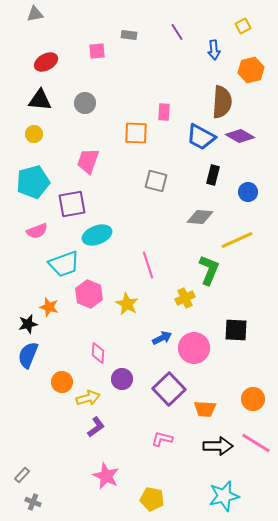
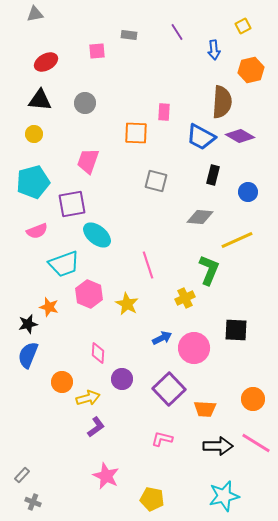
cyan ellipse at (97, 235): rotated 60 degrees clockwise
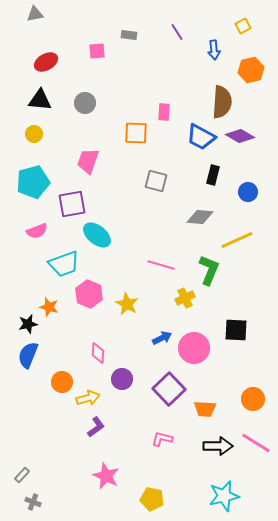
pink line at (148, 265): moved 13 px right; rotated 56 degrees counterclockwise
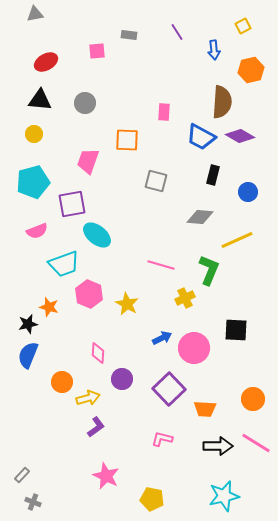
orange square at (136, 133): moved 9 px left, 7 px down
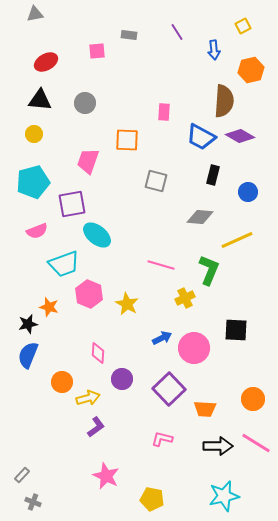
brown semicircle at (222, 102): moved 2 px right, 1 px up
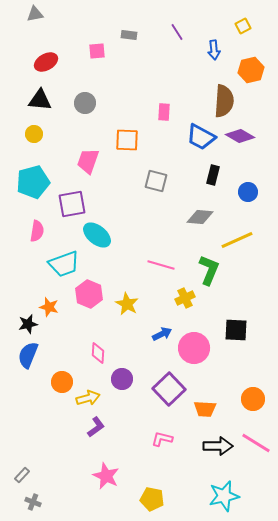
pink semicircle at (37, 231): rotated 60 degrees counterclockwise
blue arrow at (162, 338): moved 4 px up
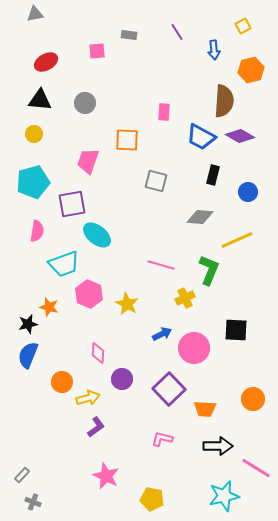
pink line at (256, 443): moved 25 px down
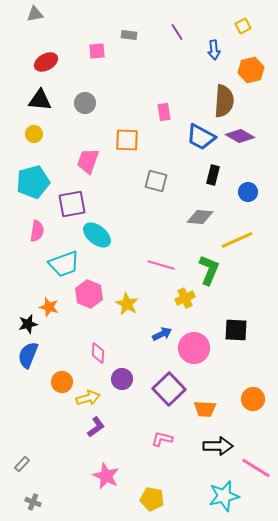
pink rectangle at (164, 112): rotated 12 degrees counterclockwise
gray rectangle at (22, 475): moved 11 px up
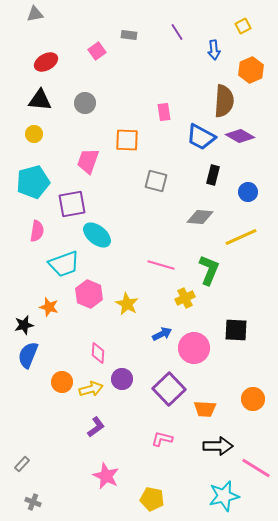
pink square at (97, 51): rotated 30 degrees counterclockwise
orange hexagon at (251, 70): rotated 10 degrees counterclockwise
yellow line at (237, 240): moved 4 px right, 3 px up
black star at (28, 324): moved 4 px left, 1 px down
yellow arrow at (88, 398): moved 3 px right, 9 px up
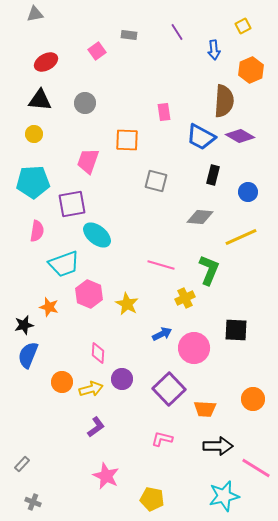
cyan pentagon at (33, 182): rotated 12 degrees clockwise
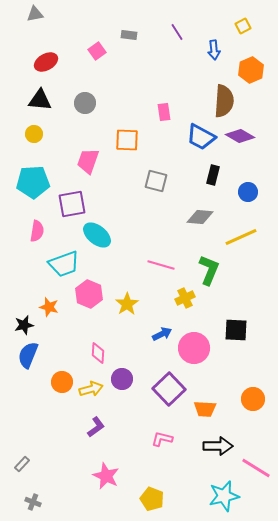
yellow star at (127, 304): rotated 10 degrees clockwise
yellow pentagon at (152, 499): rotated 10 degrees clockwise
